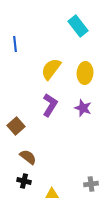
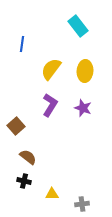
blue line: moved 7 px right; rotated 14 degrees clockwise
yellow ellipse: moved 2 px up
gray cross: moved 9 px left, 20 px down
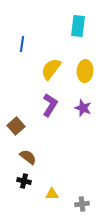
cyan rectangle: rotated 45 degrees clockwise
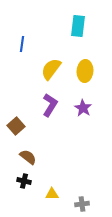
purple star: rotated 12 degrees clockwise
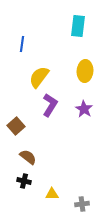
yellow semicircle: moved 12 px left, 8 px down
purple star: moved 1 px right, 1 px down
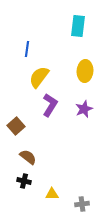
blue line: moved 5 px right, 5 px down
purple star: rotated 18 degrees clockwise
